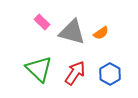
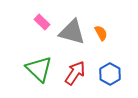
orange semicircle: rotated 84 degrees counterclockwise
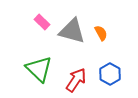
gray triangle: moved 1 px up
red arrow: moved 1 px right, 7 px down
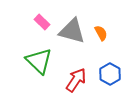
green triangle: moved 8 px up
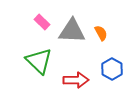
gray triangle: rotated 12 degrees counterclockwise
blue hexagon: moved 2 px right, 5 px up
red arrow: rotated 55 degrees clockwise
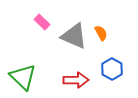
gray triangle: moved 2 px right, 5 px down; rotated 20 degrees clockwise
green triangle: moved 16 px left, 16 px down
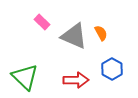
green triangle: moved 2 px right
